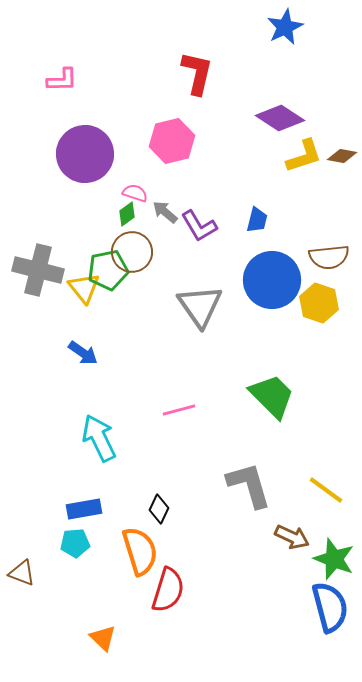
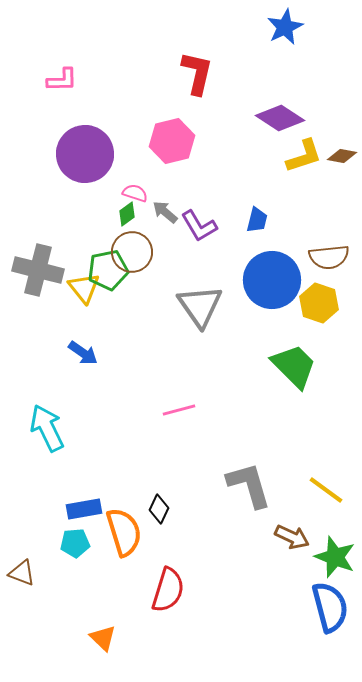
green trapezoid: moved 22 px right, 30 px up
cyan arrow: moved 52 px left, 10 px up
orange semicircle: moved 16 px left, 19 px up
green star: moved 1 px right, 2 px up
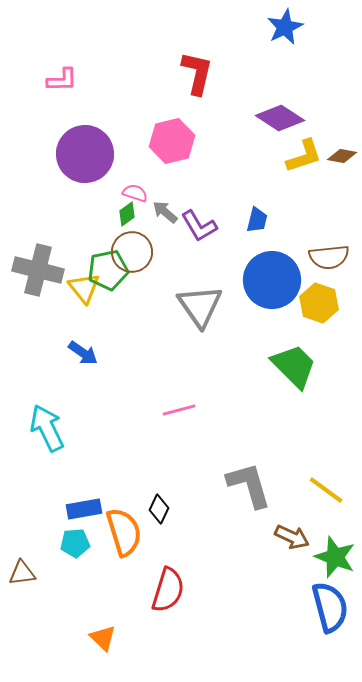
brown triangle: rotated 28 degrees counterclockwise
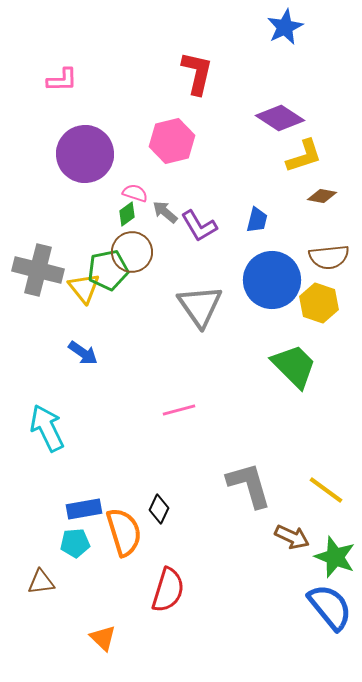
brown diamond: moved 20 px left, 40 px down
brown triangle: moved 19 px right, 9 px down
blue semicircle: rotated 24 degrees counterclockwise
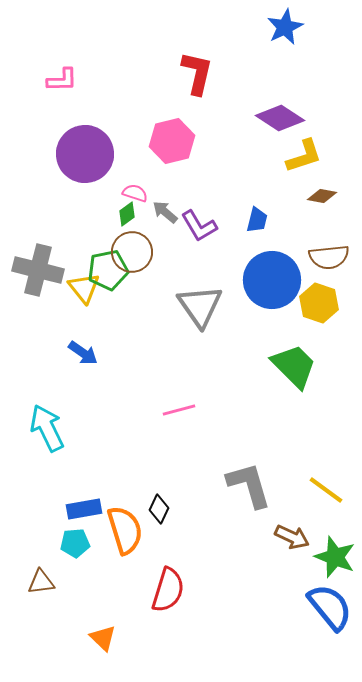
orange semicircle: moved 1 px right, 2 px up
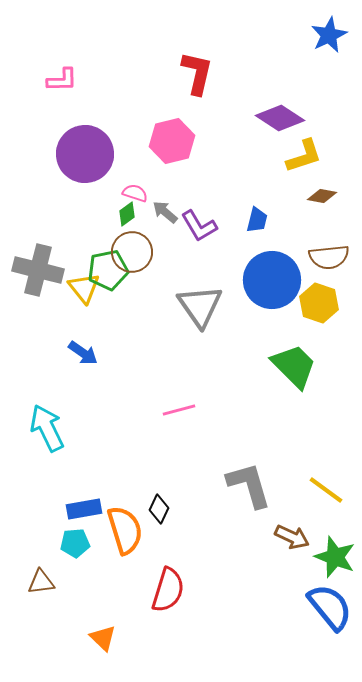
blue star: moved 44 px right, 8 px down
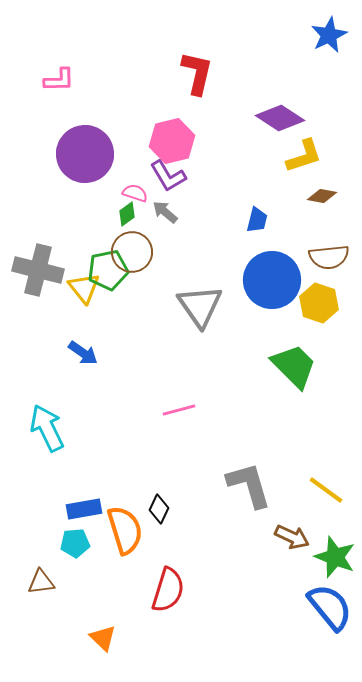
pink L-shape: moved 3 px left
purple L-shape: moved 31 px left, 50 px up
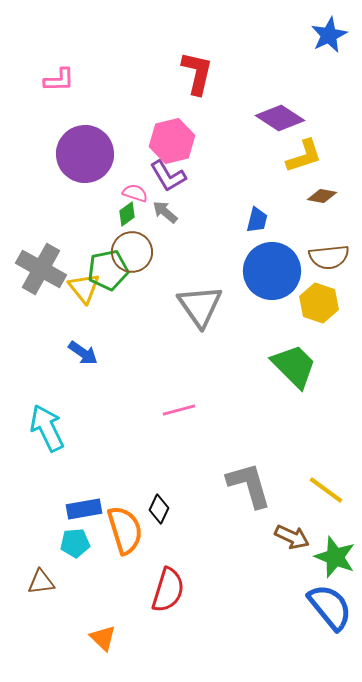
gray cross: moved 3 px right, 1 px up; rotated 15 degrees clockwise
blue circle: moved 9 px up
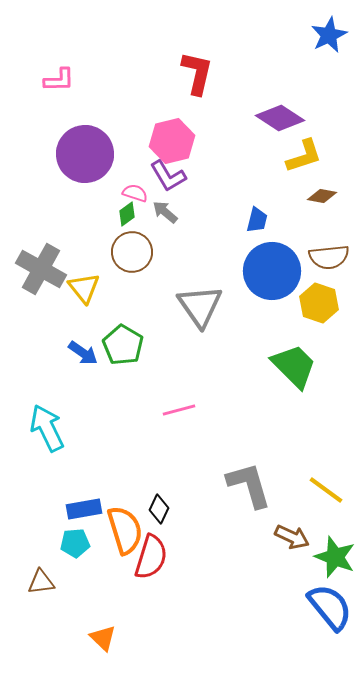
green pentagon: moved 15 px right, 75 px down; rotated 30 degrees counterclockwise
red semicircle: moved 17 px left, 33 px up
